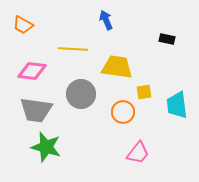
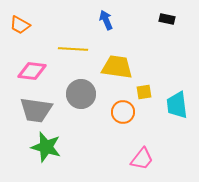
orange trapezoid: moved 3 px left
black rectangle: moved 20 px up
pink trapezoid: moved 4 px right, 6 px down
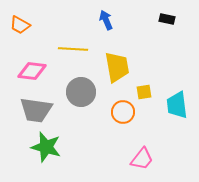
yellow trapezoid: rotated 72 degrees clockwise
gray circle: moved 2 px up
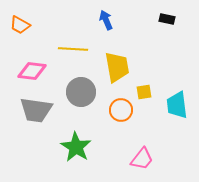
orange circle: moved 2 px left, 2 px up
green star: moved 30 px right; rotated 16 degrees clockwise
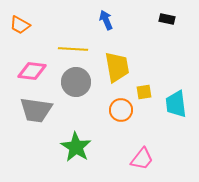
gray circle: moved 5 px left, 10 px up
cyan trapezoid: moved 1 px left, 1 px up
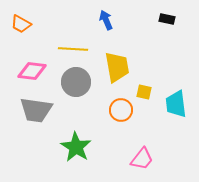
orange trapezoid: moved 1 px right, 1 px up
yellow square: rotated 21 degrees clockwise
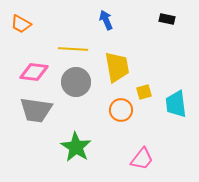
pink diamond: moved 2 px right, 1 px down
yellow square: rotated 28 degrees counterclockwise
